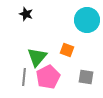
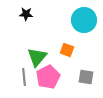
black star: rotated 16 degrees counterclockwise
cyan circle: moved 3 px left
gray line: rotated 12 degrees counterclockwise
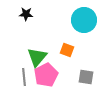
pink pentagon: moved 2 px left, 2 px up
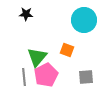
gray square: rotated 14 degrees counterclockwise
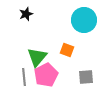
black star: rotated 24 degrees counterclockwise
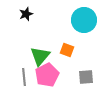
green triangle: moved 3 px right, 1 px up
pink pentagon: moved 1 px right
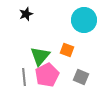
gray square: moved 5 px left; rotated 28 degrees clockwise
